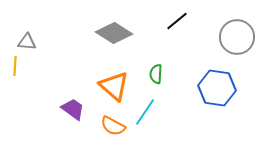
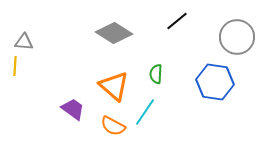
gray triangle: moved 3 px left
blue hexagon: moved 2 px left, 6 px up
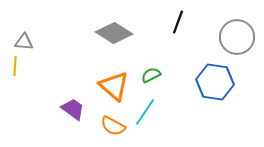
black line: moved 1 px right, 1 px down; rotated 30 degrees counterclockwise
green semicircle: moved 5 px left, 1 px down; rotated 60 degrees clockwise
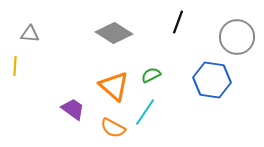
gray triangle: moved 6 px right, 8 px up
blue hexagon: moved 3 px left, 2 px up
orange semicircle: moved 2 px down
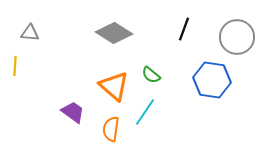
black line: moved 6 px right, 7 px down
gray triangle: moved 1 px up
green semicircle: rotated 114 degrees counterclockwise
purple trapezoid: moved 3 px down
orange semicircle: moved 2 px left, 1 px down; rotated 70 degrees clockwise
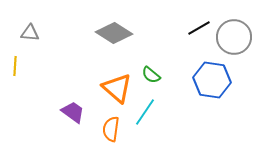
black line: moved 15 px right, 1 px up; rotated 40 degrees clockwise
gray circle: moved 3 px left
orange triangle: moved 3 px right, 2 px down
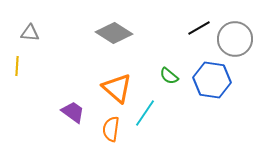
gray circle: moved 1 px right, 2 px down
yellow line: moved 2 px right
green semicircle: moved 18 px right, 1 px down
cyan line: moved 1 px down
